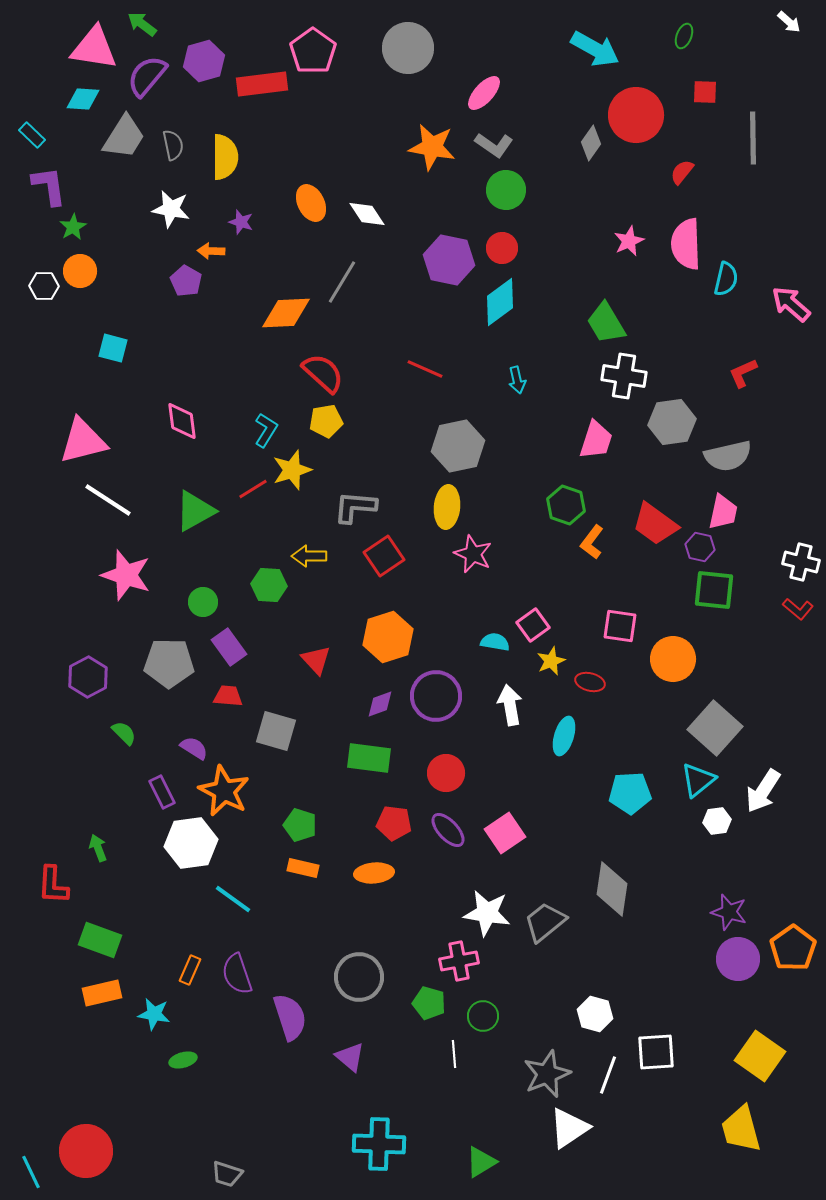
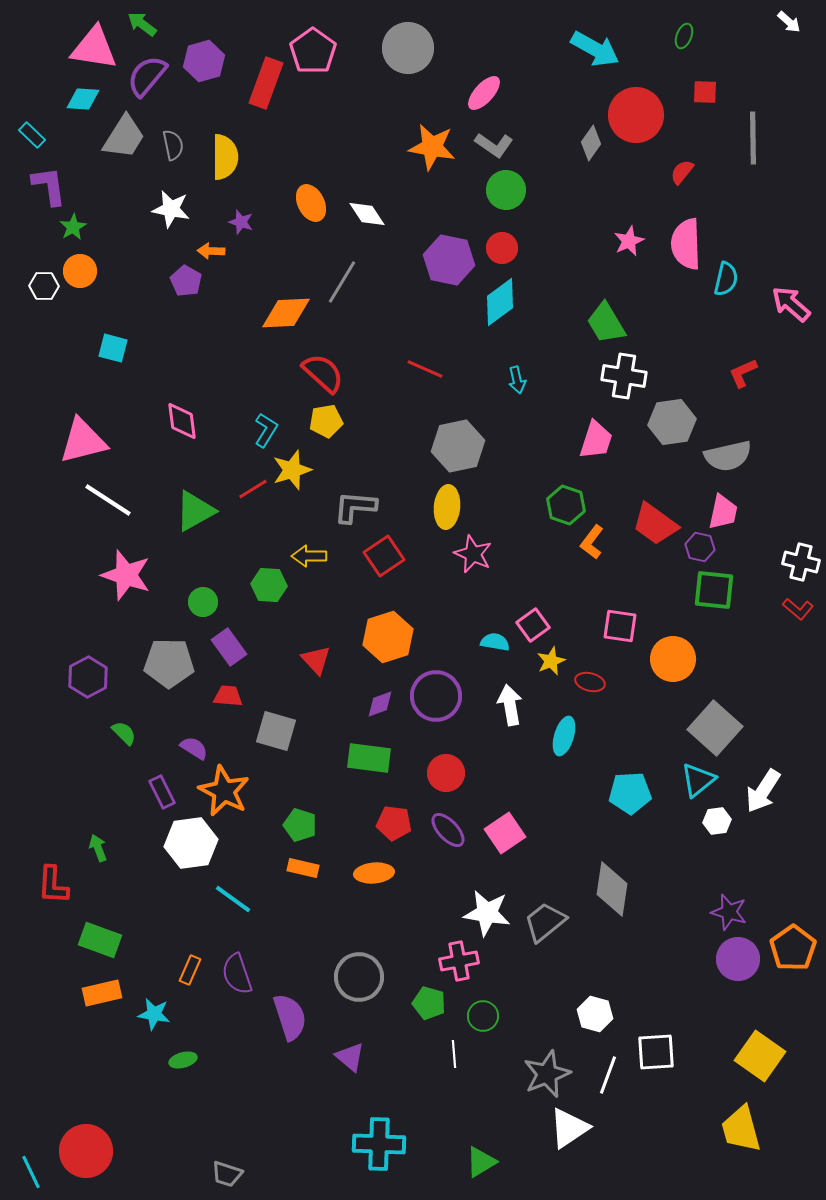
red rectangle at (262, 84): moved 4 px right, 1 px up; rotated 63 degrees counterclockwise
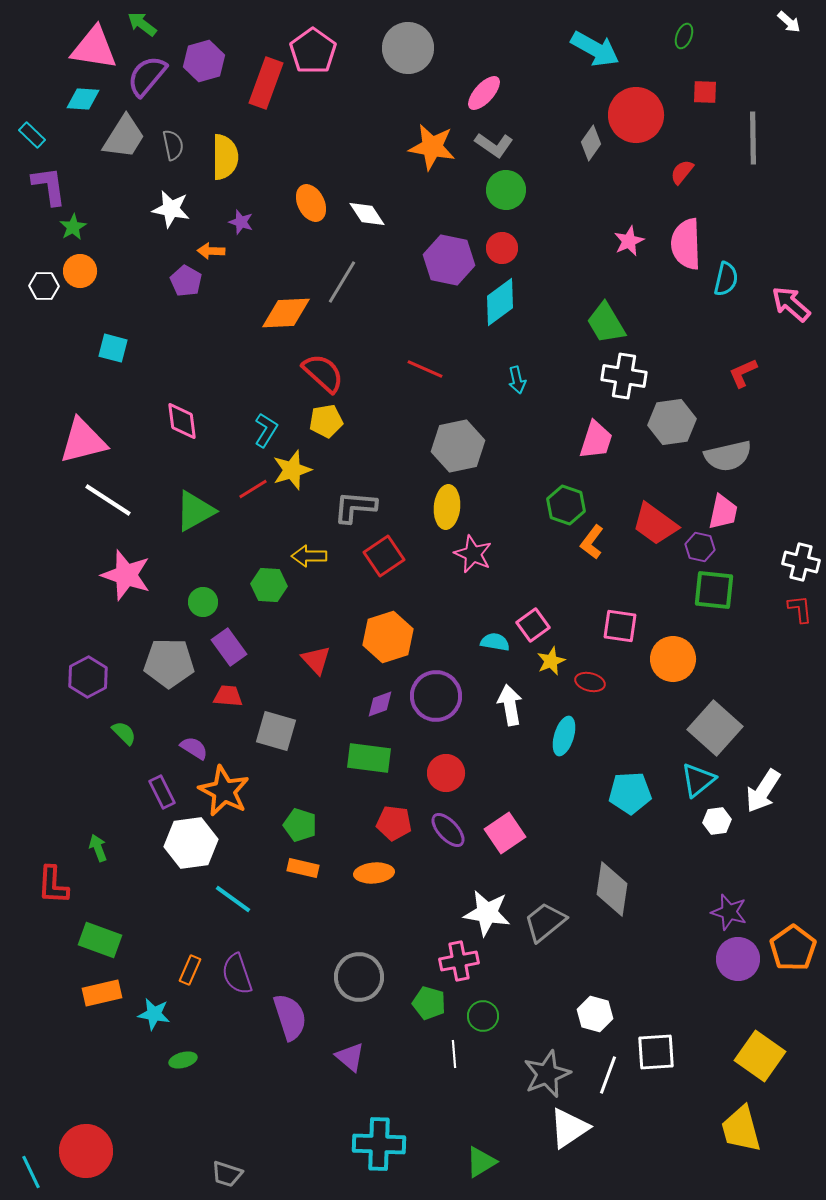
red L-shape at (798, 609): moved 2 px right; rotated 136 degrees counterclockwise
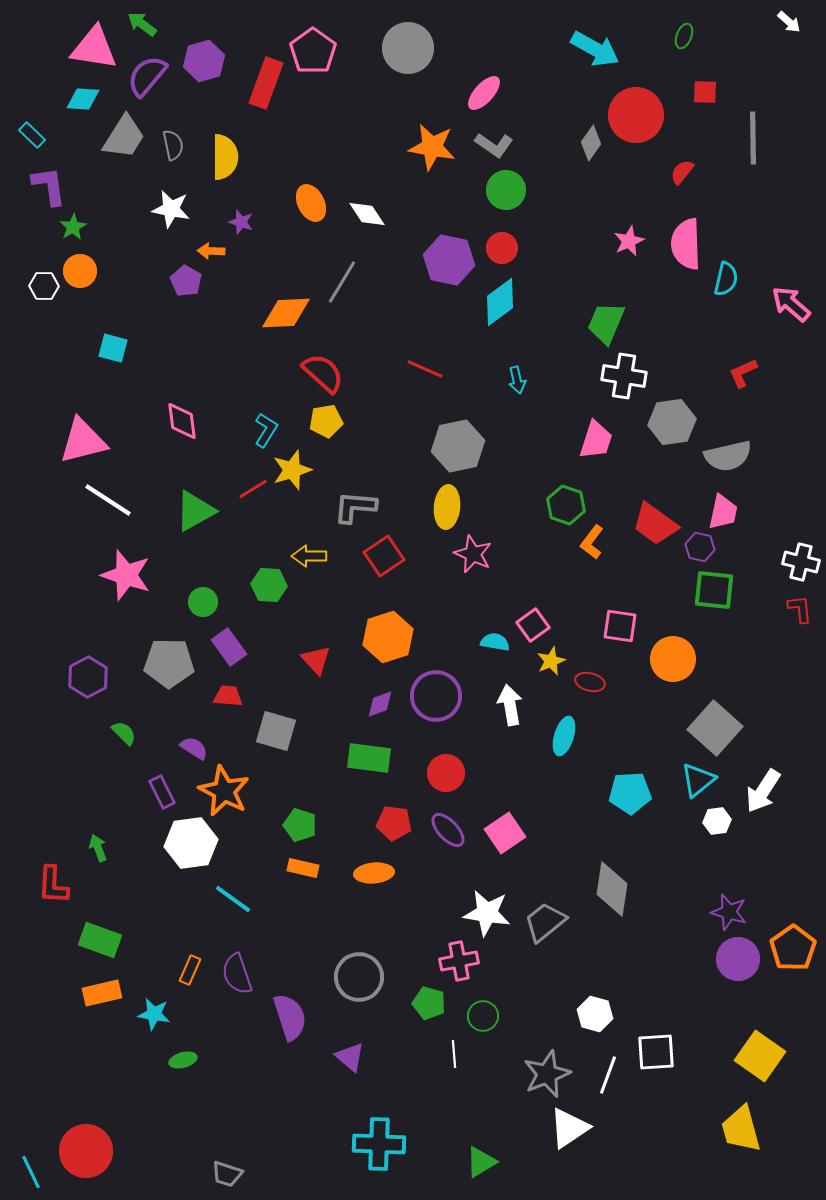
green trapezoid at (606, 323): rotated 54 degrees clockwise
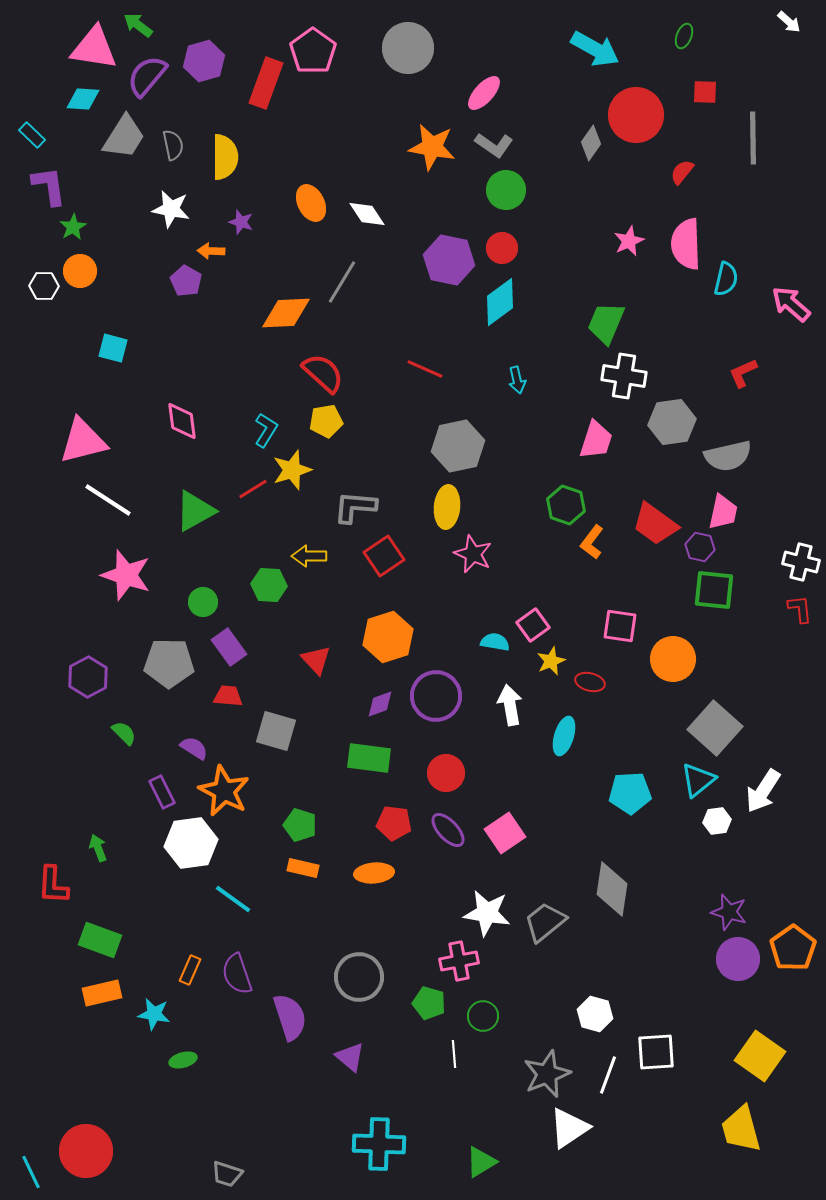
green arrow at (142, 24): moved 4 px left, 1 px down
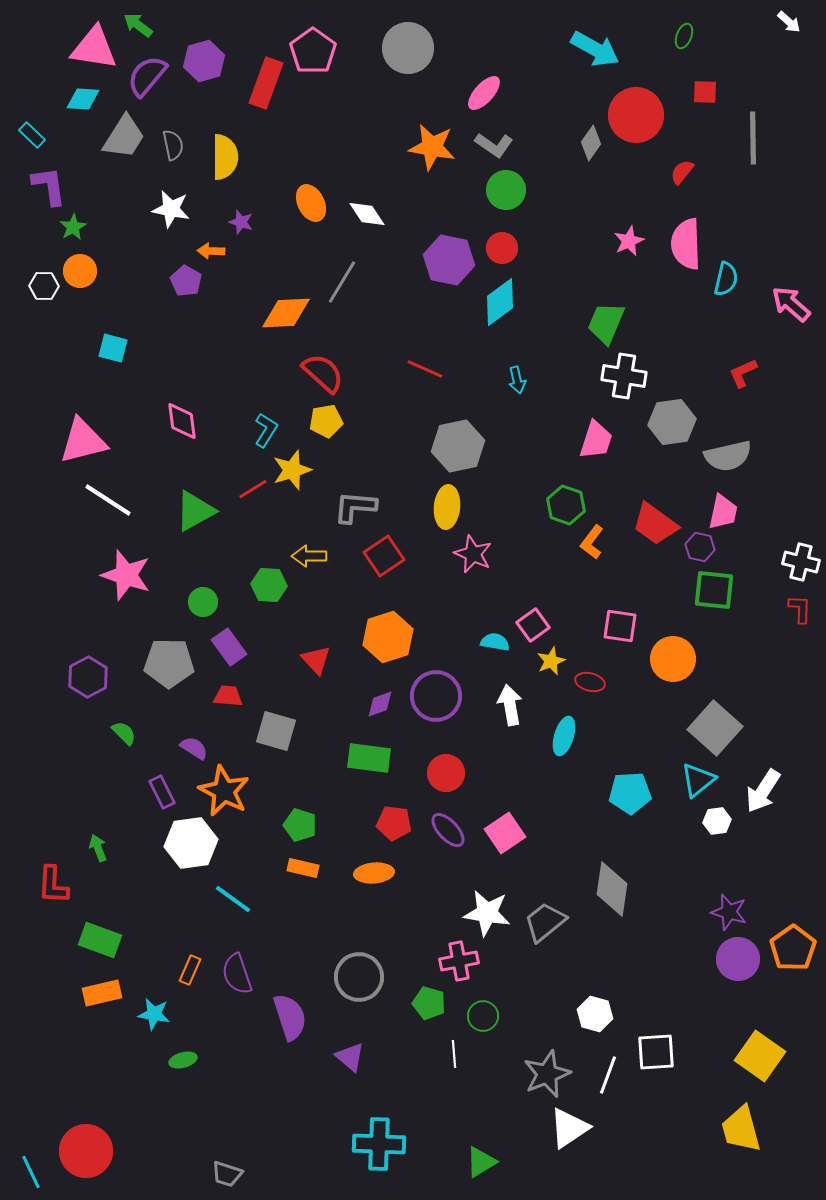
red L-shape at (800, 609): rotated 8 degrees clockwise
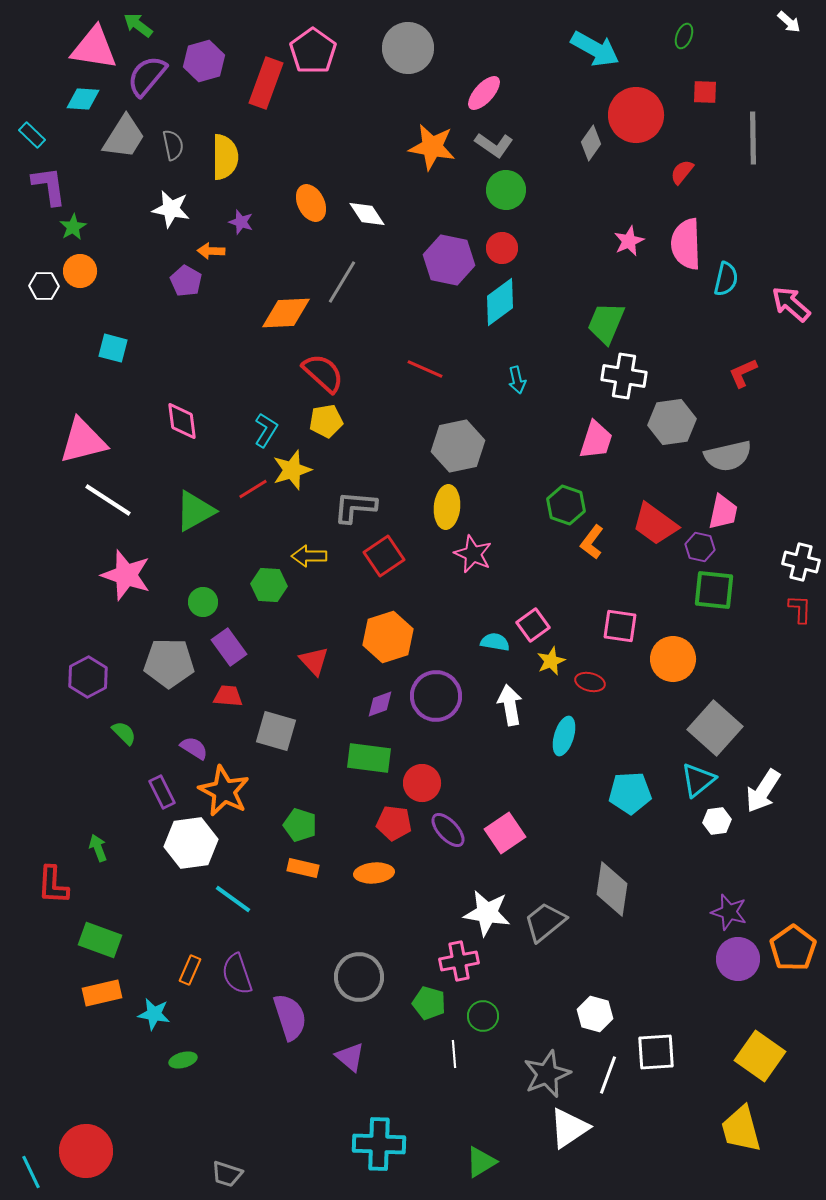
red triangle at (316, 660): moved 2 px left, 1 px down
red circle at (446, 773): moved 24 px left, 10 px down
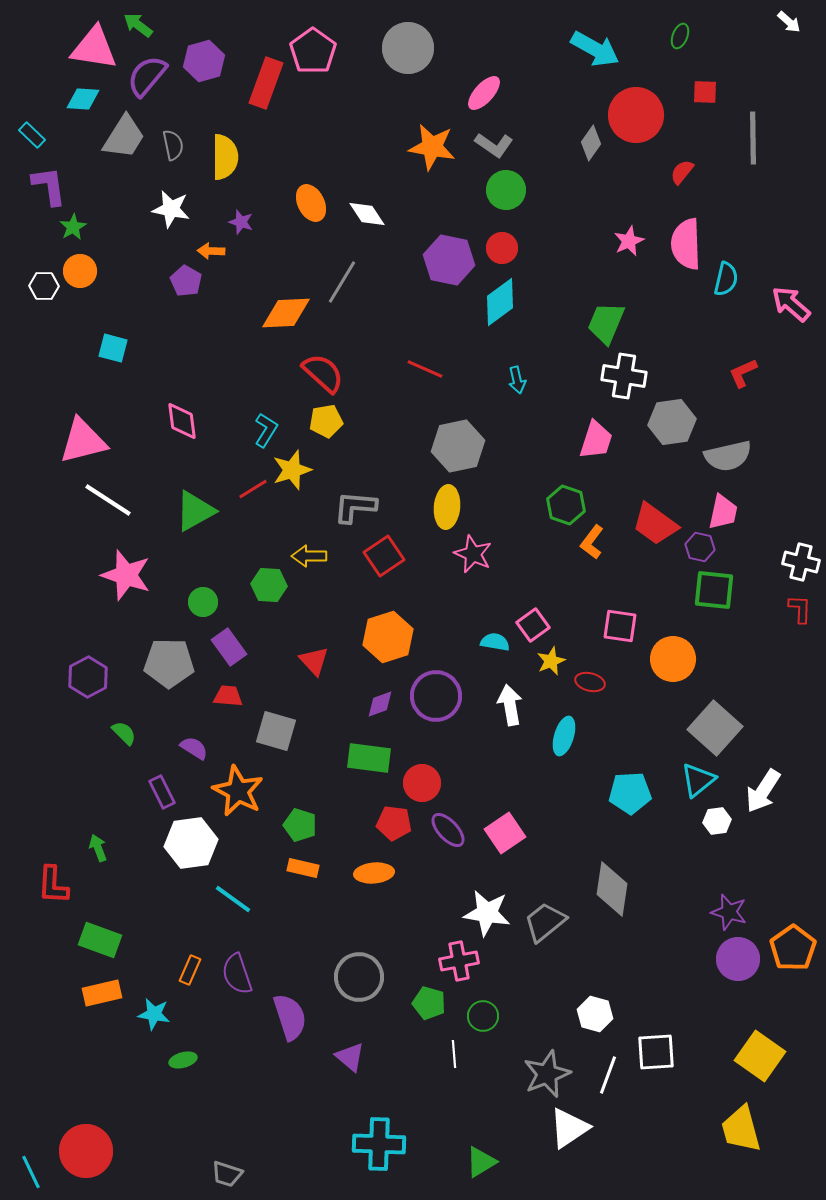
green ellipse at (684, 36): moved 4 px left
orange star at (224, 791): moved 14 px right
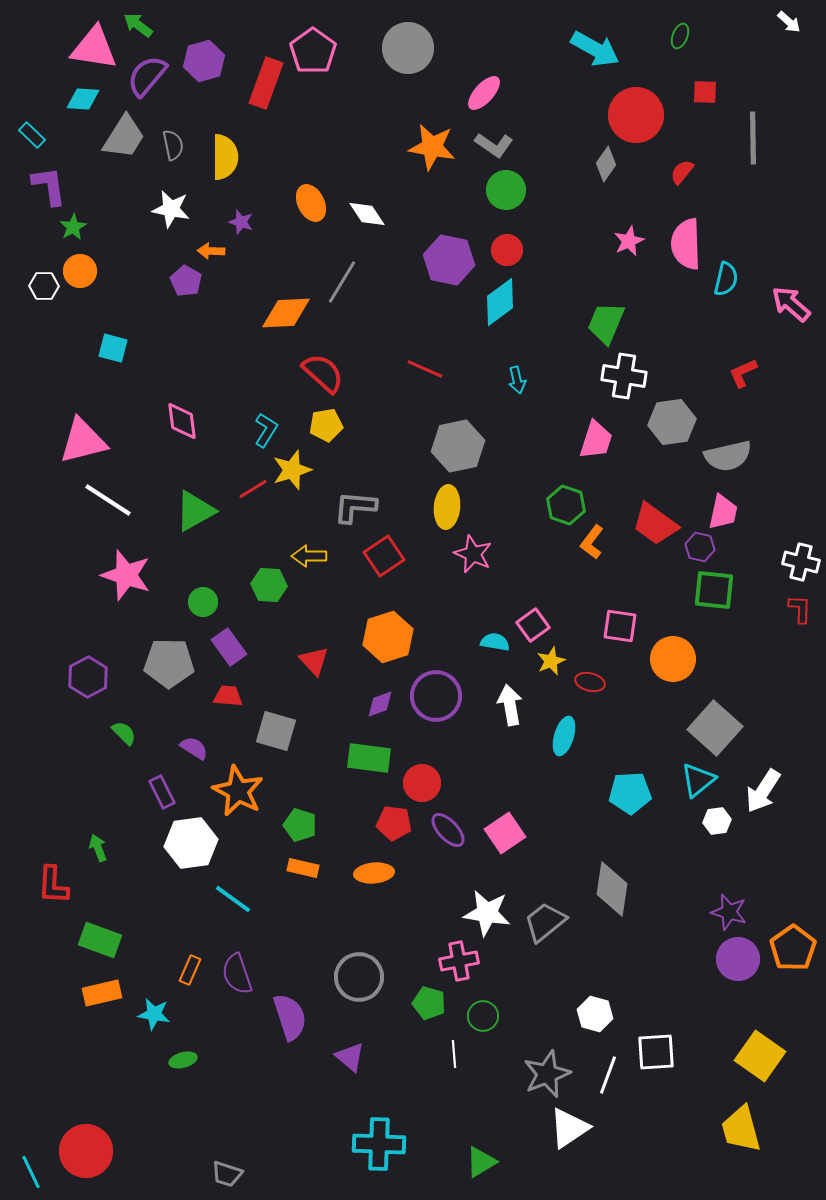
gray diamond at (591, 143): moved 15 px right, 21 px down
red circle at (502, 248): moved 5 px right, 2 px down
yellow pentagon at (326, 421): moved 4 px down
